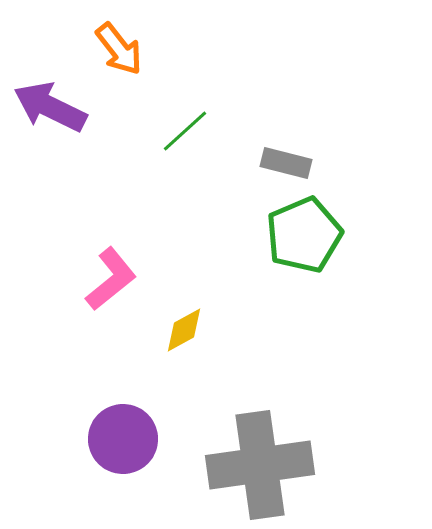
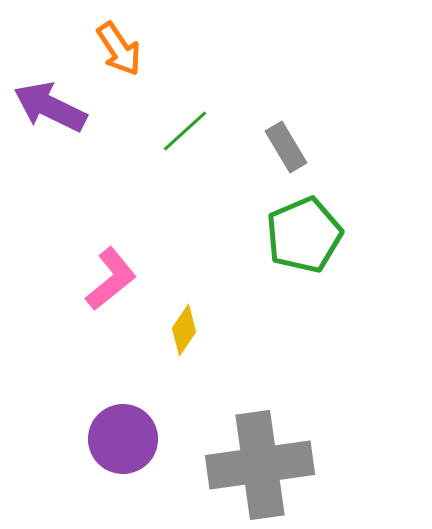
orange arrow: rotated 4 degrees clockwise
gray rectangle: moved 16 px up; rotated 45 degrees clockwise
yellow diamond: rotated 27 degrees counterclockwise
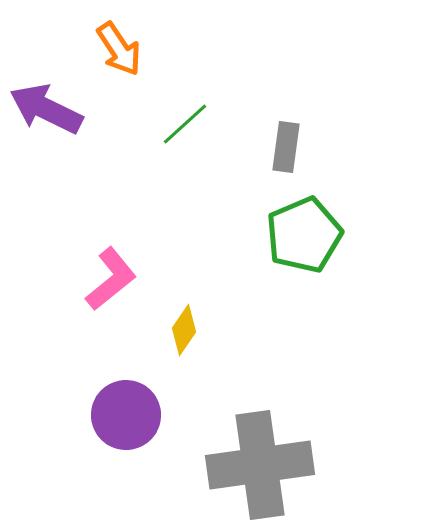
purple arrow: moved 4 px left, 2 px down
green line: moved 7 px up
gray rectangle: rotated 39 degrees clockwise
purple circle: moved 3 px right, 24 px up
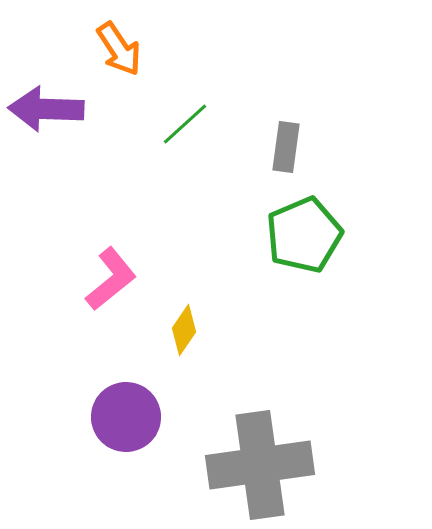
purple arrow: rotated 24 degrees counterclockwise
purple circle: moved 2 px down
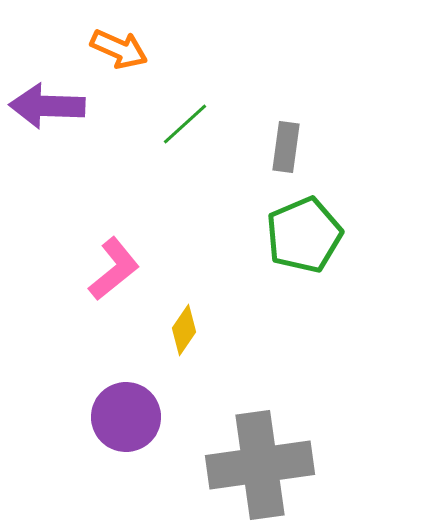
orange arrow: rotated 32 degrees counterclockwise
purple arrow: moved 1 px right, 3 px up
pink L-shape: moved 3 px right, 10 px up
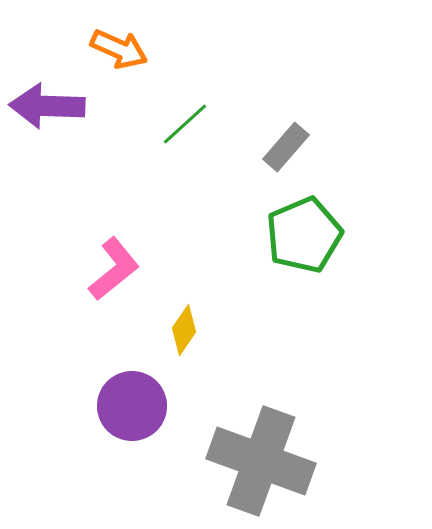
gray rectangle: rotated 33 degrees clockwise
purple circle: moved 6 px right, 11 px up
gray cross: moved 1 px right, 4 px up; rotated 28 degrees clockwise
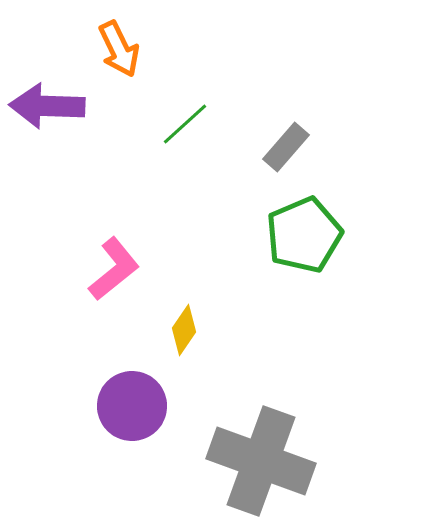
orange arrow: rotated 40 degrees clockwise
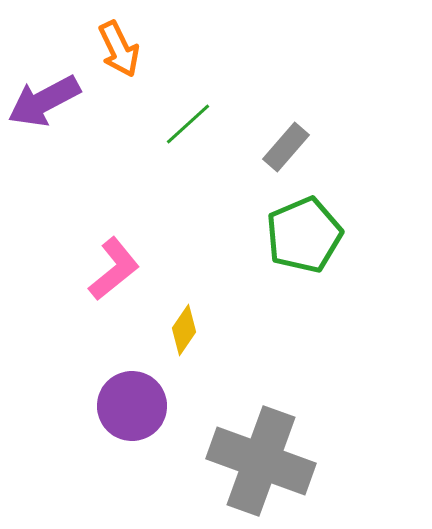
purple arrow: moved 3 px left, 5 px up; rotated 30 degrees counterclockwise
green line: moved 3 px right
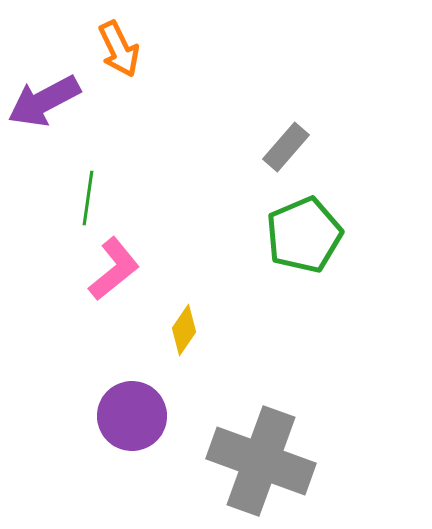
green line: moved 100 px left, 74 px down; rotated 40 degrees counterclockwise
purple circle: moved 10 px down
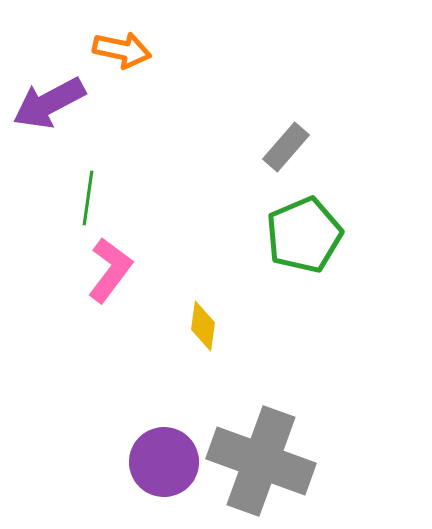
orange arrow: moved 3 px right, 1 px down; rotated 52 degrees counterclockwise
purple arrow: moved 5 px right, 2 px down
pink L-shape: moved 4 px left, 1 px down; rotated 14 degrees counterclockwise
yellow diamond: moved 19 px right, 4 px up; rotated 27 degrees counterclockwise
purple circle: moved 32 px right, 46 px down
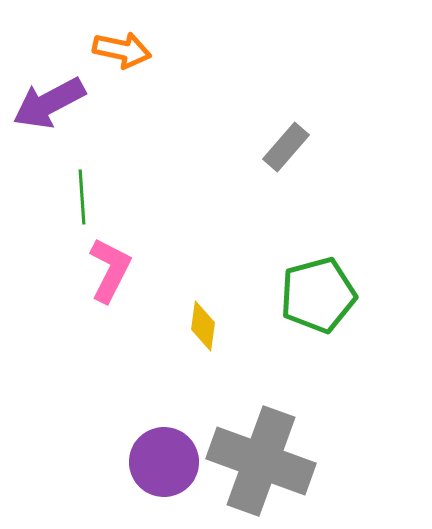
green line: moved 6 px left, 1 px up; rotated 12 degrees counterclockwise
green pentagon: moved 14 px right, 60 px down; rotated 8 degrees clockwise
pink L-shape: rotated 10 degrees counterclockwise
